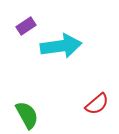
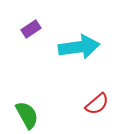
purple rectangle: moved 5 px right, 3 px down
cyan arrow: moved 18 px right, 1 px down
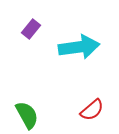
purple rectangle: rotated 18 degrees counterclockwise
red semicircle: moved 5 px left, 6 px down
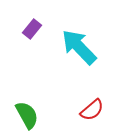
purple rectangle: moved 1 px right
cyan arrow: rotated 126 degrees counterclockwise
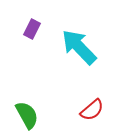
purple rectangle: rotated 12 degrees counterclockwise
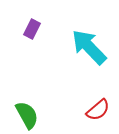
cyan arrow: moved 10 px right
red semicircle: moved 6 px right
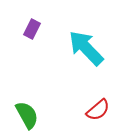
cyan arrow: moved 3 px left, 1 px down
